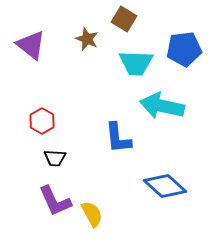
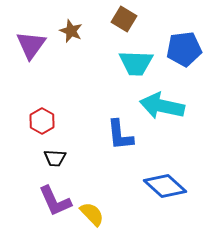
brown star: moved 16 px left, 8 px up
purple triangle: rotated 28 degrees clockwise
blue L-shape: moved 2 px right, 3 px up
yellow semicircle: rotated 16 degrees counterclockwise
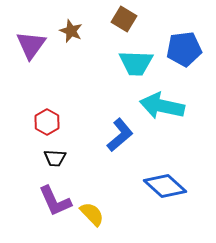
red hexagon: moved 5 px right, 1 px down
blue L-shape: rotated 124 degrees counterclockwise
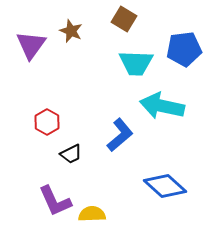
black trapezoid: moved 16 px right, 4 px up; rotated 30 degrees counterclockwise
yellow semicircle: rotated 48 degrees counterclockwise
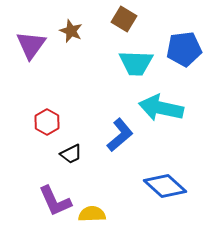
cyan arrow: moved 1 px left, 2 px down
